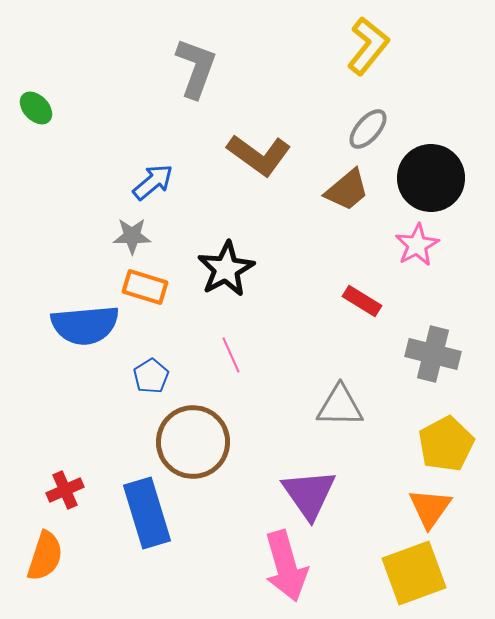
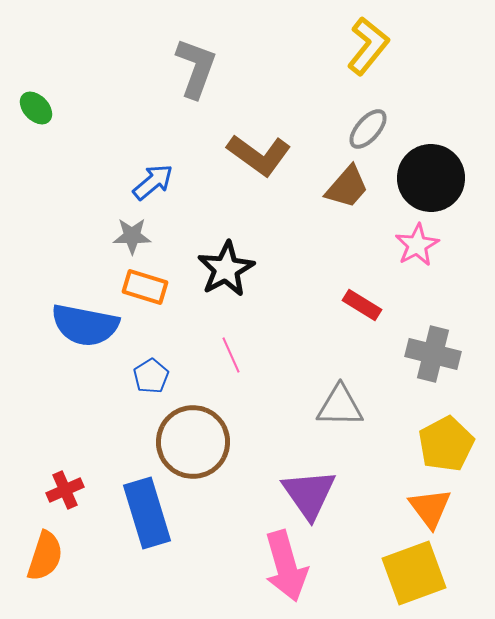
brown trapezoid: moved 3 px up; rotated 9 degrees counterclockwise
red rectangle: moved 4 px down
blue semicircle: rotated 16 degrees clockwise
orange triangle: rotated 12 degrees counterclockwise
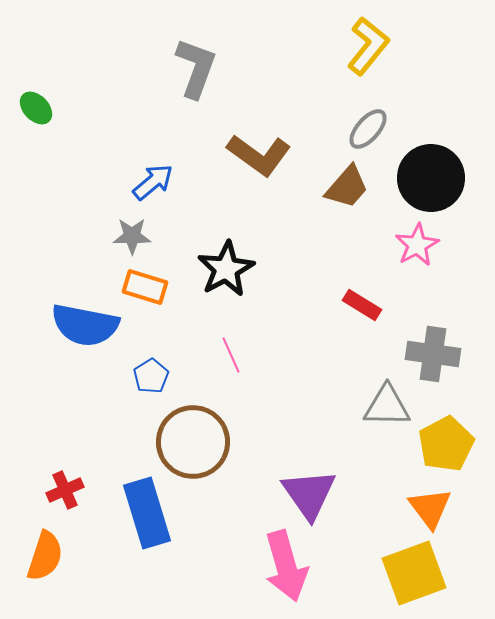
gray cross: rotated 6 degrees counterclockwise
gray triangle: moved 47 px right
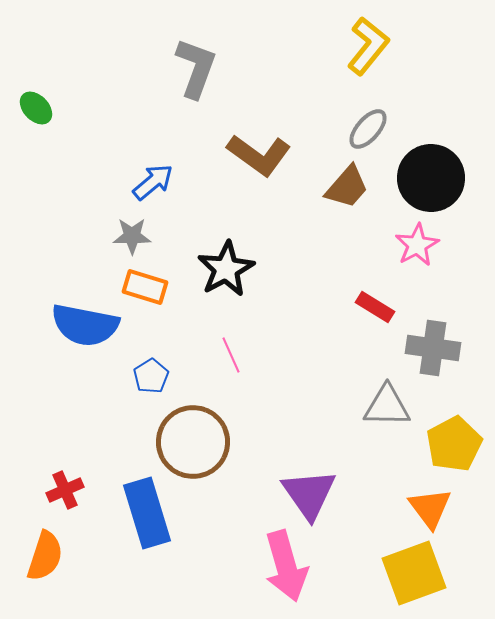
red rectangle: moved 13 px right, 2 px down
gray cross: moved 6 px up
yellow pentagon: moved 8 px right
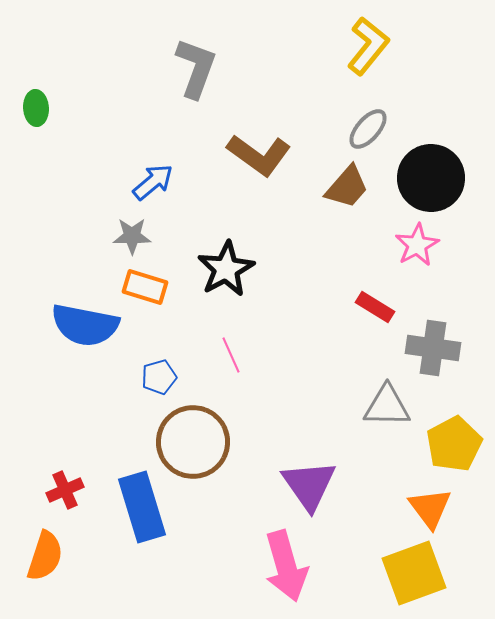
green ellipse: rotated 40 degrees clockwise
blue pentagon: moved 8 px right, 1 px down; rotated 16 degrees clockwise
purple triangle: moved 9 px up
blue rectangle: moved 5 px left, 6 px up
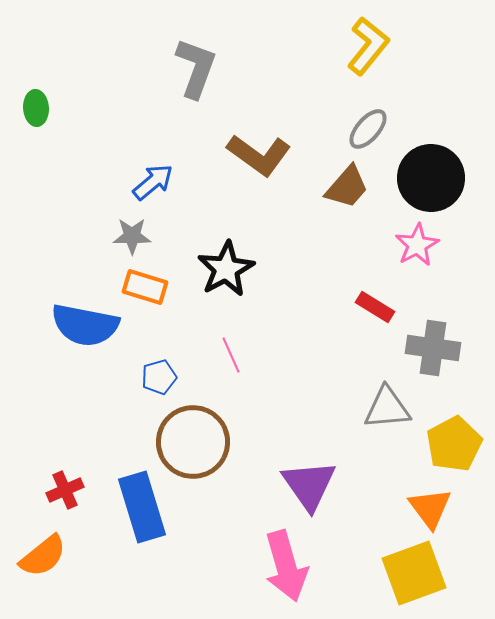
gray triangle: moved 2 px down; rotated 6 degrees counterclockwise
orange semicircle: moved 2 px left; rotated 33 degrees clockwise
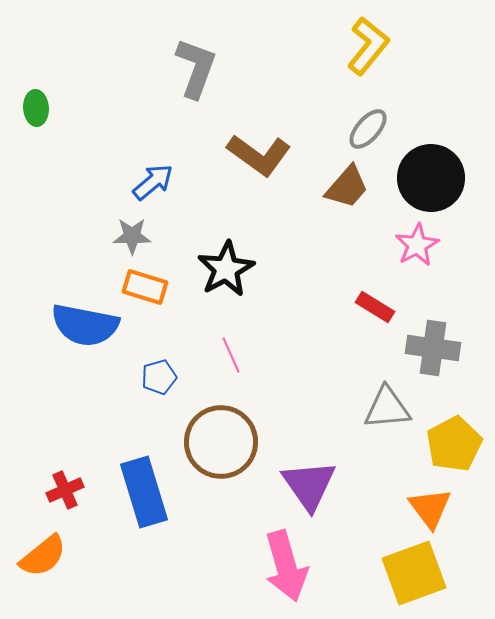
brown circle: moved 28 px right
blue rectangle: moved 2 px right, 15 px up
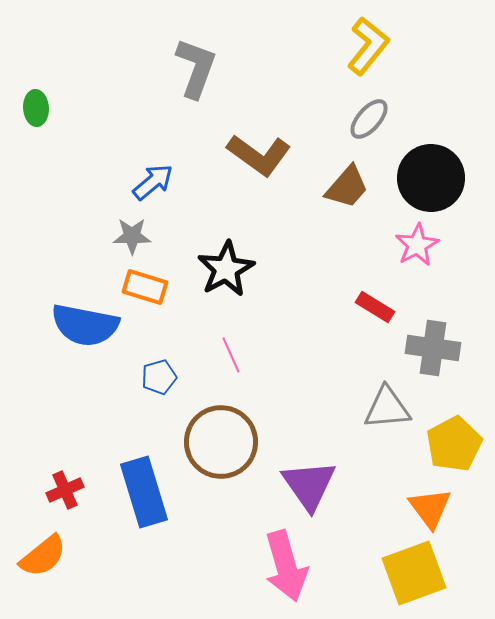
gray ellipse: moved 1 px right, 10 px up
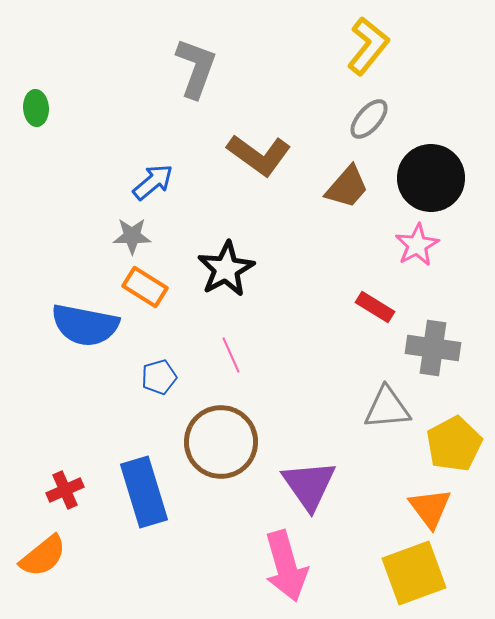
orange rectangle: rotated 15 degrees clockwise
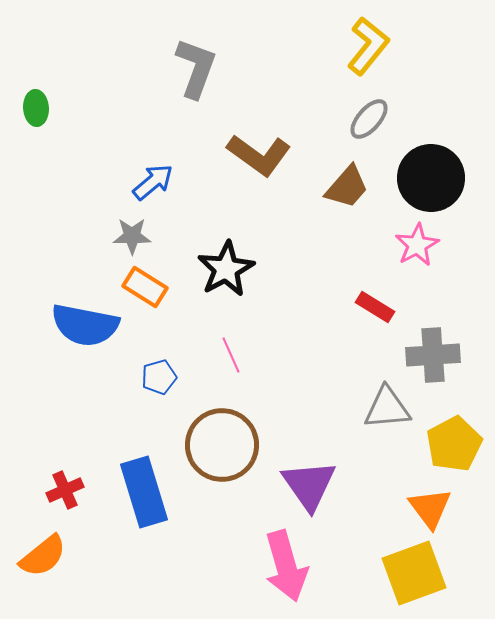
gray cross: moved 7 px down; rotated 12 degrees counterclockwise
brown circle: moved 1 px right, 3 px down
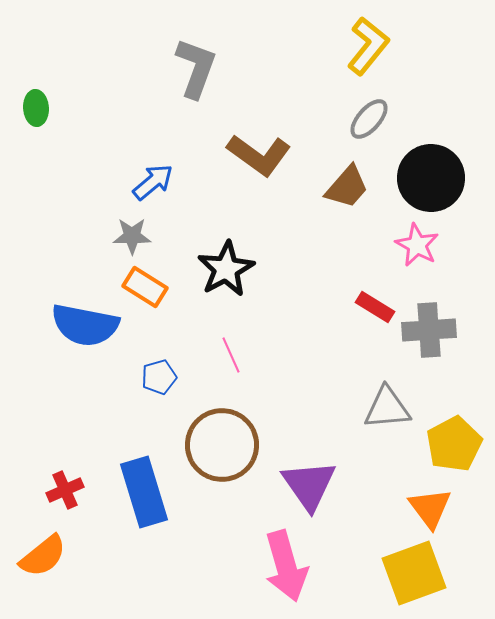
pink star: rotated 15 degrees counterclockwise
gray cross: moved 4 px left, 25 px up
